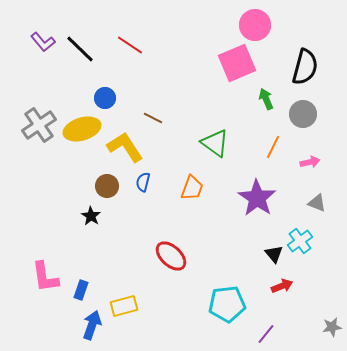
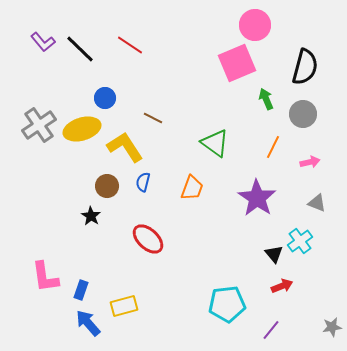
red ellipse: moved 23 px left, 17 px up
blue arrow: moved 4 px left, 2 px up; rotated 60 degrees counterclockwise
purple line: moved 5 px right, 4 px up
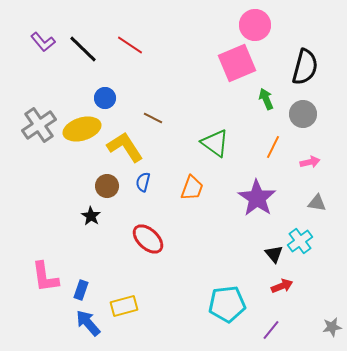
black line: moved 3 px right
gray triangle: rotated 12 degrees counterclockwise
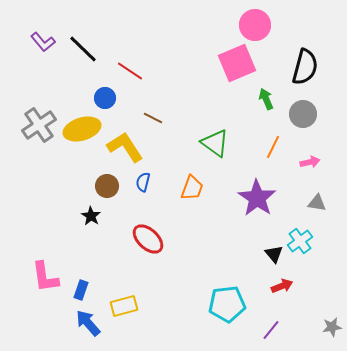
red line: moved 26 px down
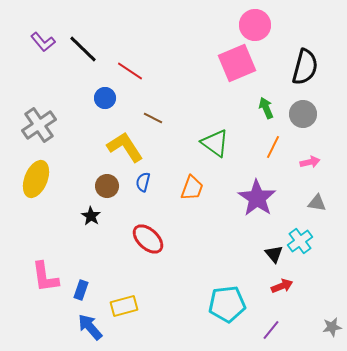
green arrow: moved 9 px down
yellow ellipse: moved 46 px left, 50 px down; rotated 51 degrees counterclockwise
blue arrow: moved 2 px right, 4 px down
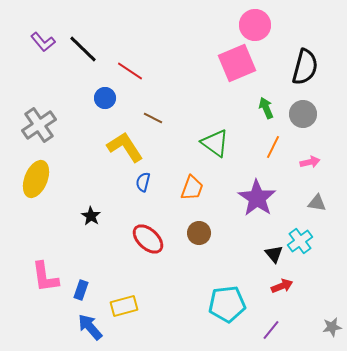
brown circle: moved 92 px right, 47 px down
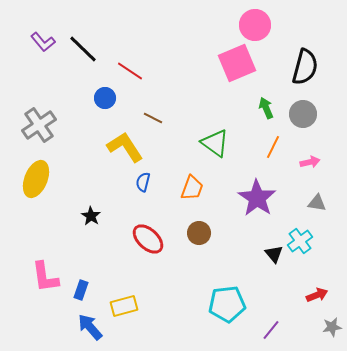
red arrow: moved 35 px right, 9 px down
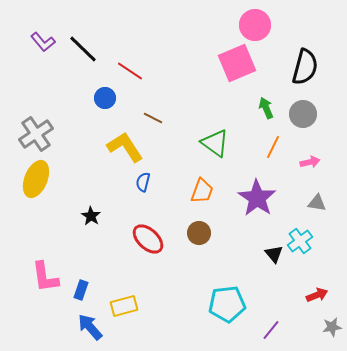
gray cross: moved 3 px left, 9 px down
orange trapezoid: moved 10 px right, 3 px down
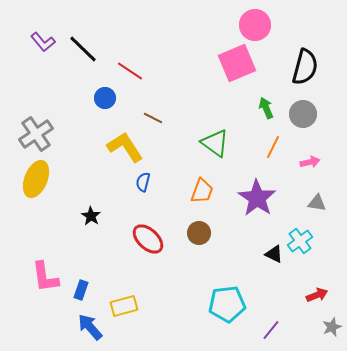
black triangle: rotated 24 degrees counterclockwise
gray star: rotated 12 degrees counterclockwise
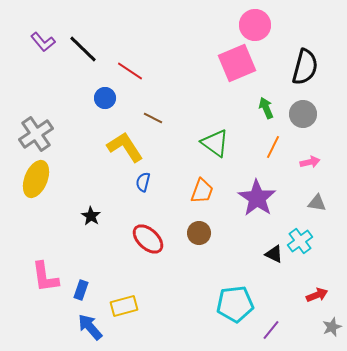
cyan pentagon: moved 8 px right
